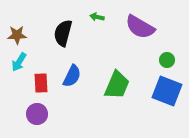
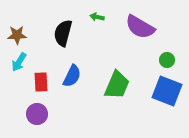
red rectangle: moved 1 px up
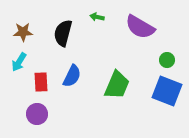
brown star: moved 6 px right, 3 px up
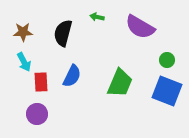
cyan arrow: moved 5 px right; rotated 60 degrees counterclockwise
green trapezoid: moved 3 px right, 2 px up
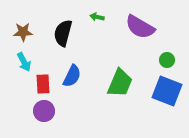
red rectangle: moved 2 px right, 2 px down
purple circle: moved 7 px right, 3 px up
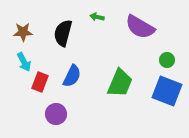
red rectangle: moved 3 px left, 2 px up; rotated 24 degrees clockwise
purple circle: moved 12 px right, 3 px down
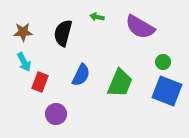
green circle: moved 4 px left, 2 px down
blue semicircle: moved 9 px right, 1 px up
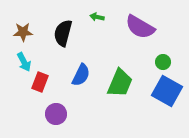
blue square: rotated 8 degrees clockwise
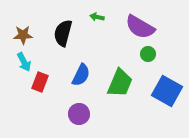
brown star: moved 3 px down
green circle: moved 15 px left, 8 px up
purple circle: moved 23 px right
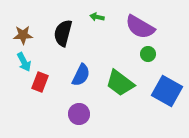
green trapezoid: rotated 104 degrees clockwise
